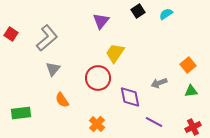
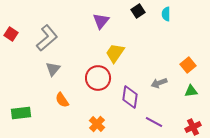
cyan semicircle: rotated 56 degrees counterclockwise
purple diamond: rotated 20 degrees clockwise
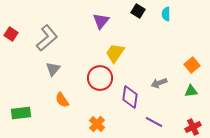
black square: rotated 24 degrees counterclockwise
orange square: moved 4 px right
red circle: moved 2 px right
